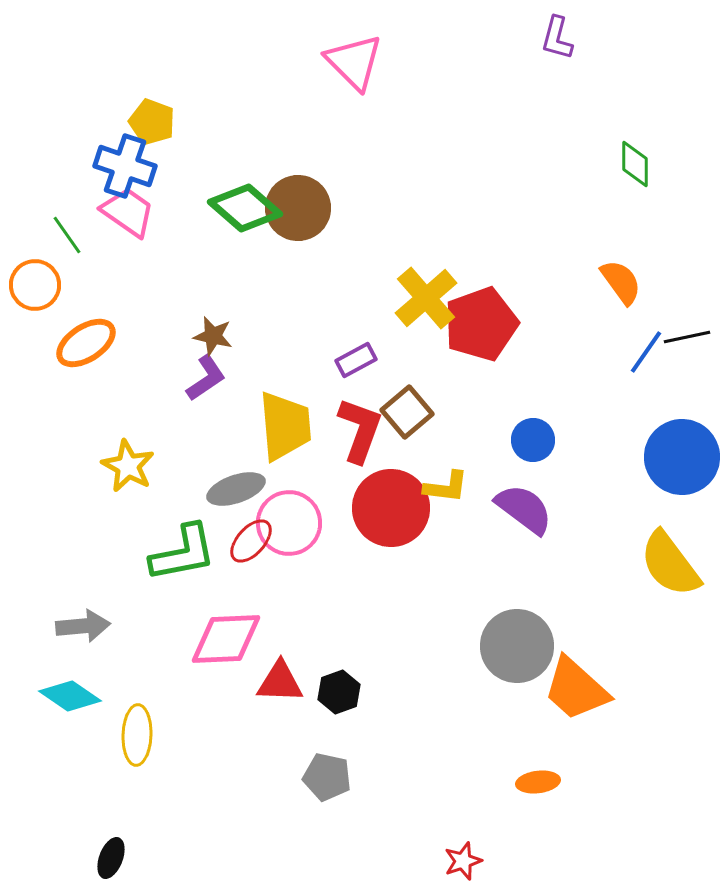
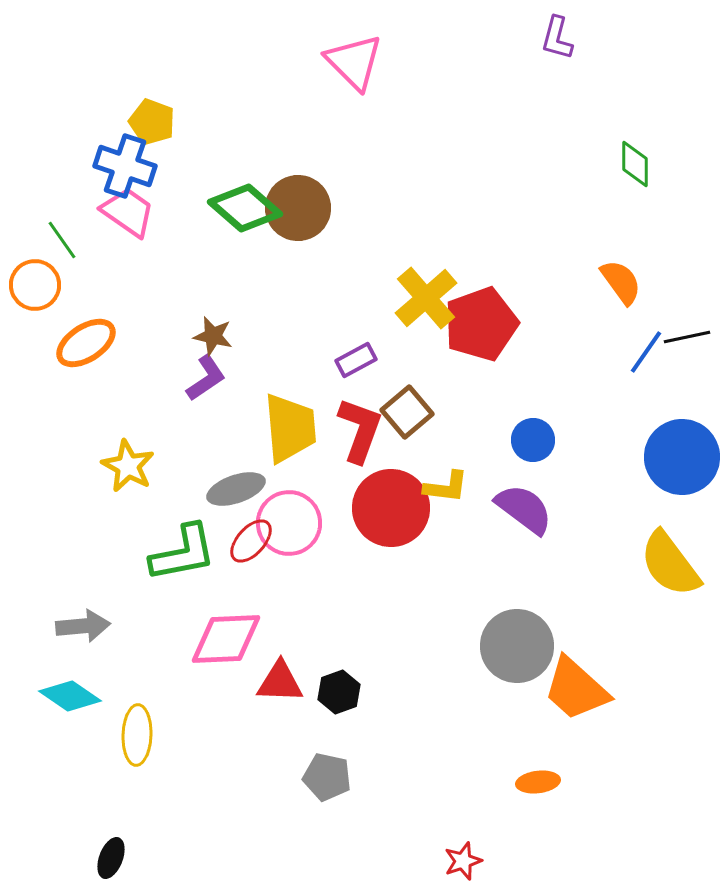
green line at (67, 235): moved 5 px left, 5 px down
yellow trapezoid at (285, 426): moved 5 px right, 2 px down
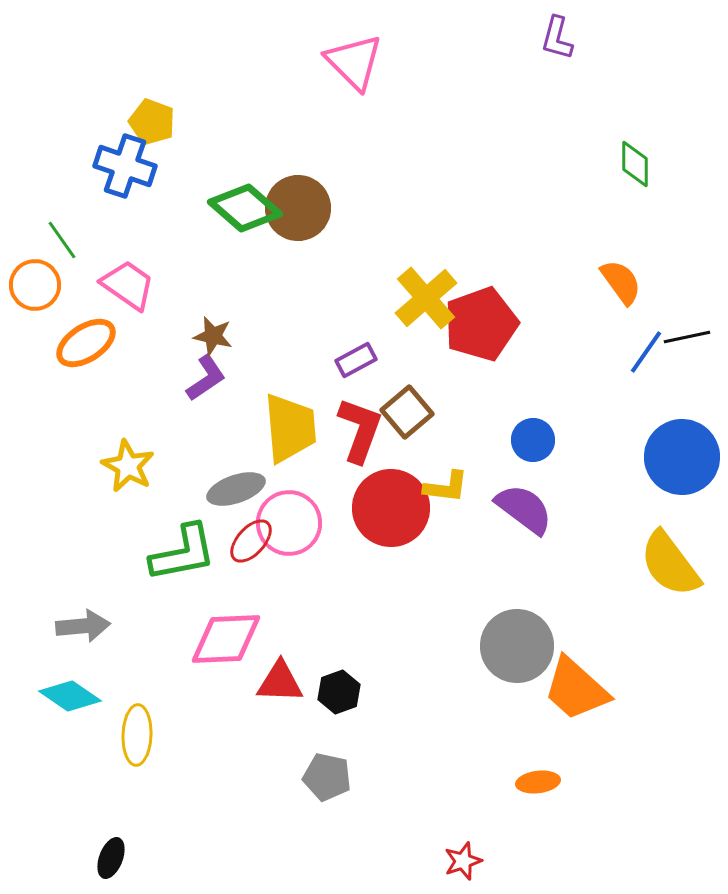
pink trapezoid at (128, 212): moved 73 px down
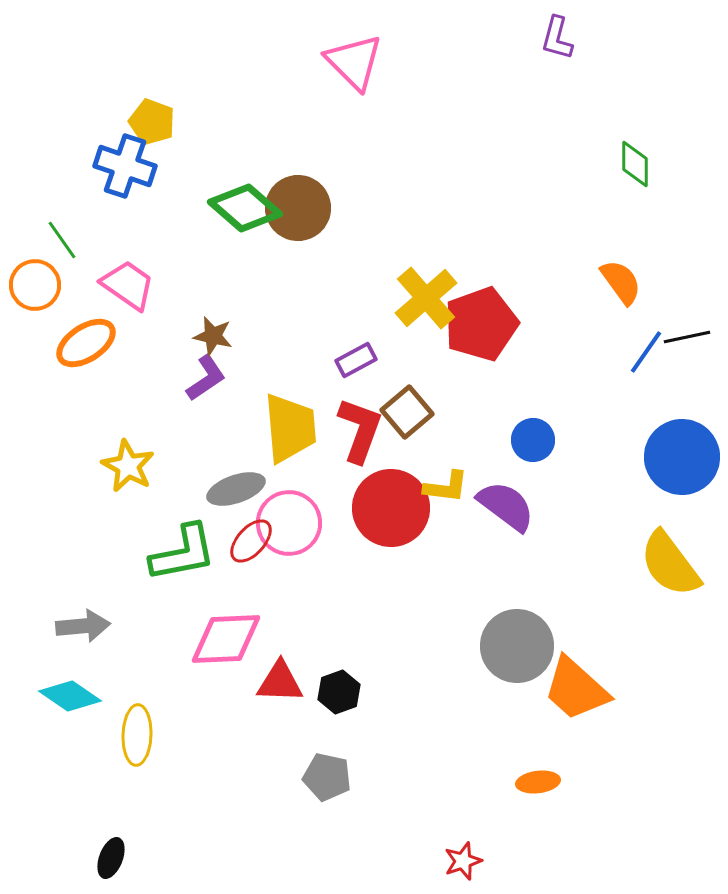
purple semicircle at (524, 509): moved 18 px left, 3 px up
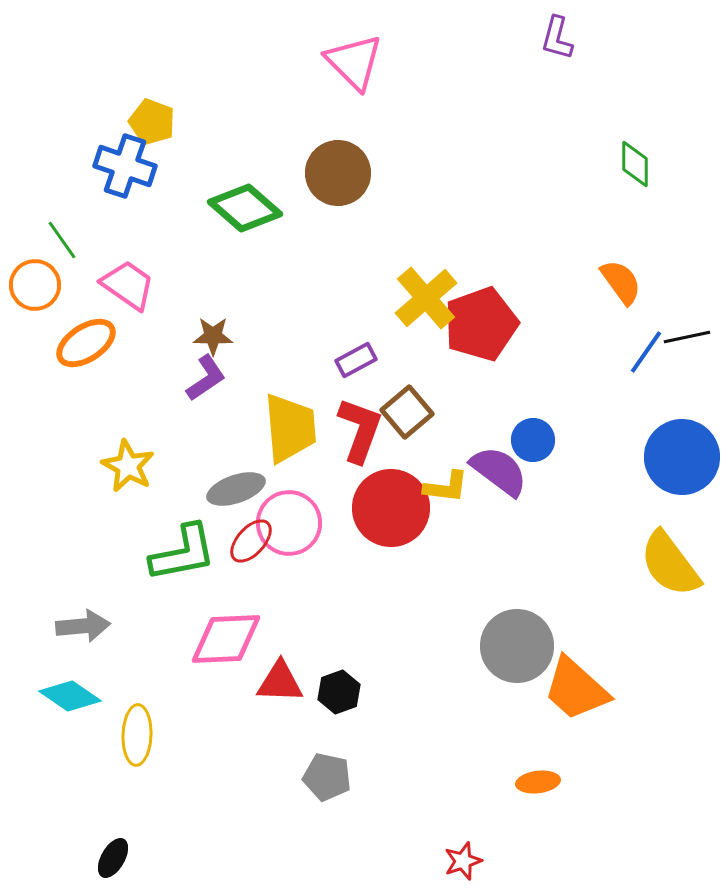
brown circle at (298, 208): moved 40 px right, 35 px up
brown star at (213, 336): rotated 12 degrees counterclockwise
purple semicircle at (506, 506): moved 7 px left, 35 px up
black ellipse at (111, 858): moved 2 px right; rotated 9 degrees clockwise
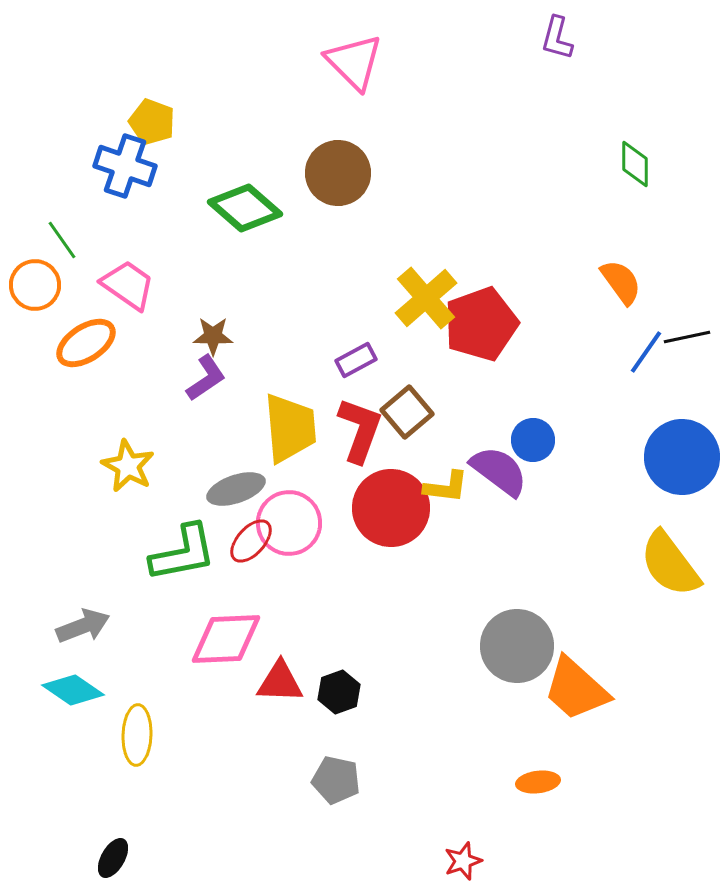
gray arrow at (83, 626): rotated 16 degrees counterclockwise
cyan diamond at (70, 696): moved 3 px right, 6 px up
gray pentagon at (327, 777): moved 9 px right, 3 px down
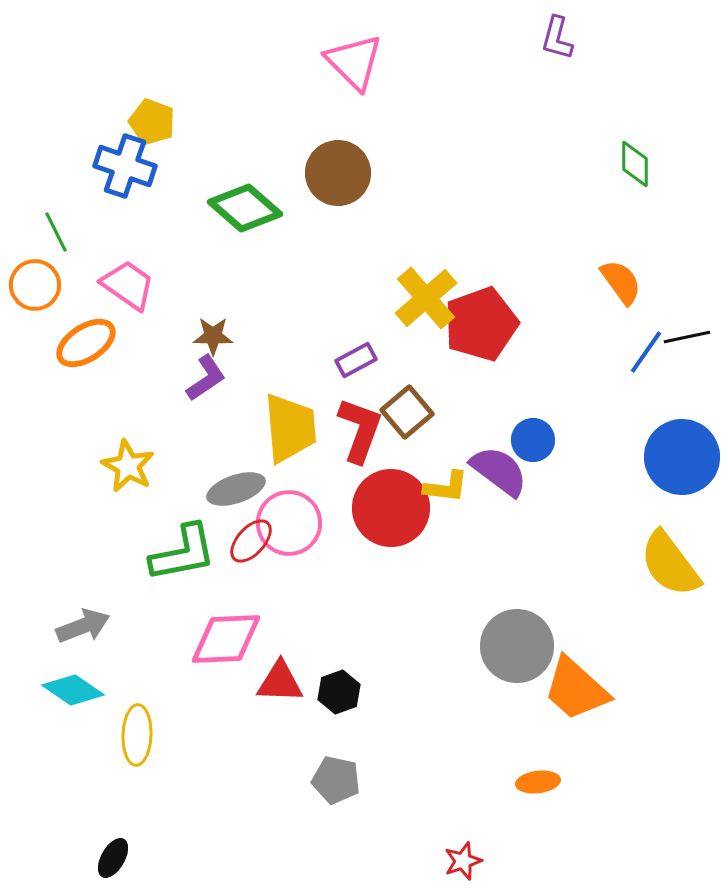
green line at (62, 240): moved 6 px left, 8 px up; rotated 9 degrees clockwise
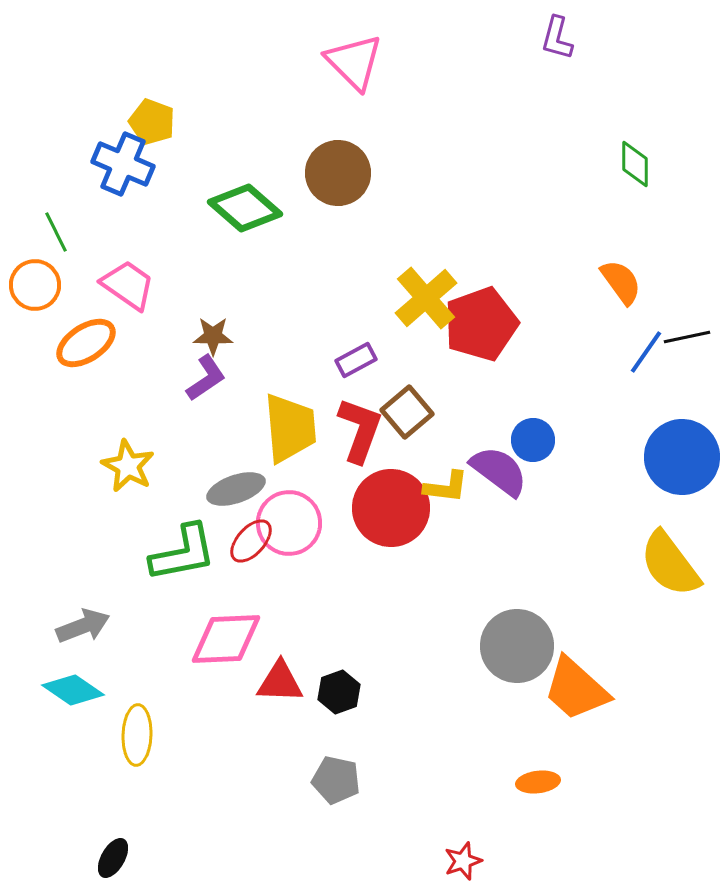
blue cross at (125, 166): moved 2 px left, 2 px up; rotated 4 degrees clockwise
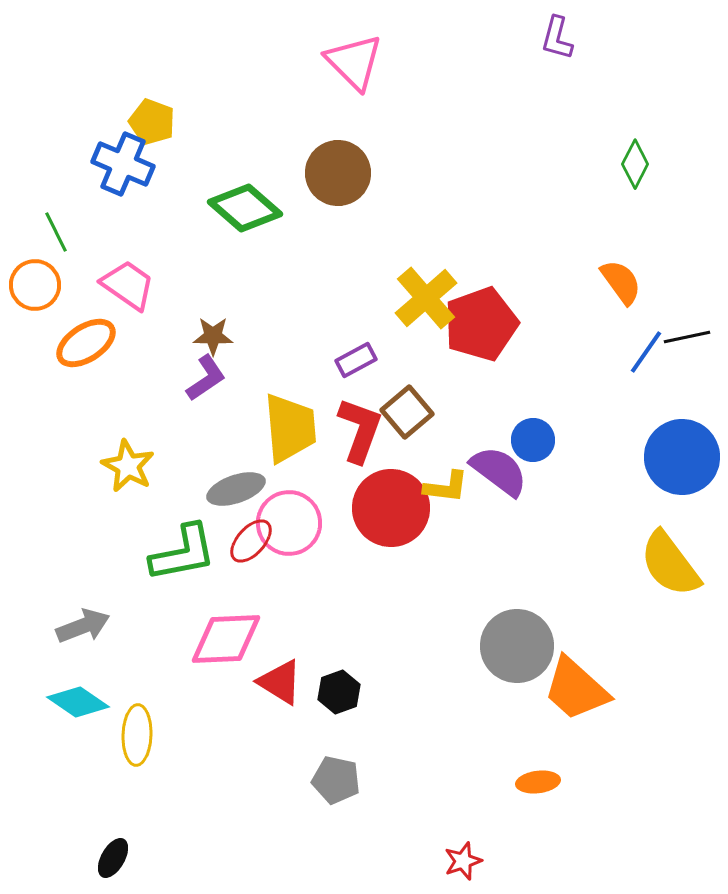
green diamond at (635, 164): rotated 27 degrees clockwise
red triangle at (280, 682): rotated 30 degrees clockwise
cyan diamond at (73, 690): moved 5 px right, 12 px down
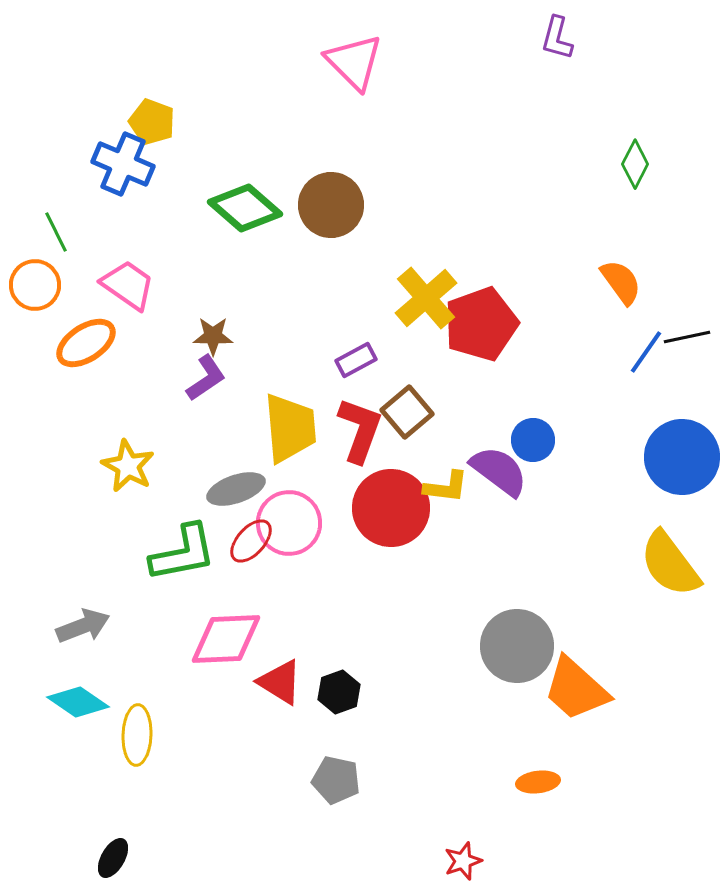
brown circle at (338, 173): moved 7 px left, 32 px down
